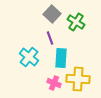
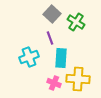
cyan cross: rotated 30 degrees clockwise
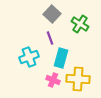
green cross: moved 4 px right, 2 px down
cyan rectangle: rotated 12 degrees clockwise
pink cross: moved 1 px left, 3 px up
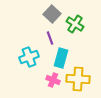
green cross: moved 5 px left
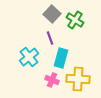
green cross: moved 4 px up
cyan cross: rotated 18 degrees counterclockwise
pink cross: moved 1 px left
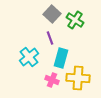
yellow cross: moved 1 px up
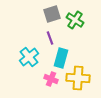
gray square: rotated 30 degrees clockwise
pink cross: moved 1 px left, 1 px up
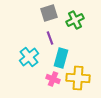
gray square: moved 3 px left, 1 px up
green cross: rotated 30 degrees clockwise
pink cross: moved 2 px right
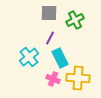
gray square: rotated 18 degrees clockwise
purple line: rotated 48 degrees clockwise
cyan rectangle: moved 1 px left; rotated 42 degrees counterclockwise
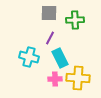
green cross: rotated 24 degrees clockwise
cyan cross: rotated 36 degrees counterclockwise
pink cross: moved 2 px right; rotated 24 degrees counterclockwise
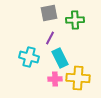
gray square: rotated 12 degrees counterclockwise
